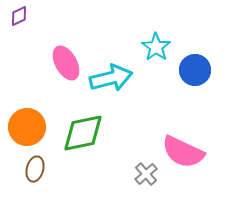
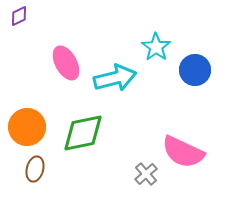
cyan arrow: moved 4 px right
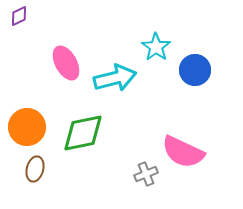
gray cross: rotated 20 degrees clockwise
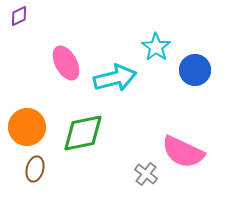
gray cross: rotated 30 degrees counterclockwise
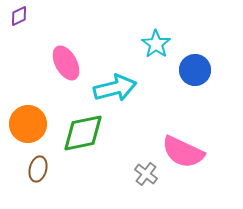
cyan star: moved 3 px up
cyan arrow: moved 10 px down
orange circle: moved 1 px right, 3 px up
brown ellipse: moved 3 px right
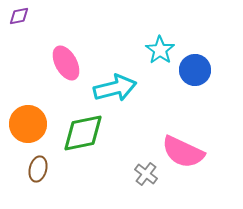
purple diamond: rotated 15 degrees clockwise
cyan star: moved 4 px right, 6 px down
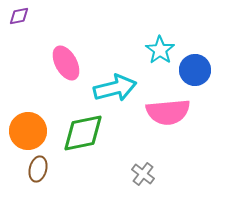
orange circle: moved 7 px down
pink semicircle: moved 15 px left, 40 px up; rotated 30 degrees counterclockwise
gray cross: moved 3 px left
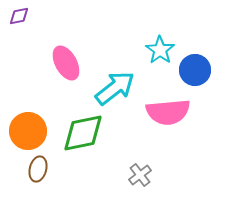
cyan arrow: rotated 24 degrees counterclockwise
gray cross: moved 3 px left, 1 px down; rotated 15 degrees clockwise
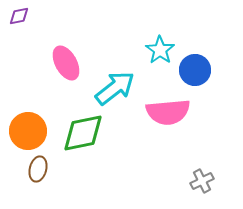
gray cross: moved 62 px right, 6 px down; rotated 10 degrees clockwise
